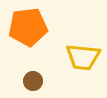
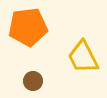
yellow trapezoid: rotated 57 degrees clockwise
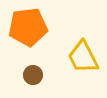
brown circle: moved 6 px up
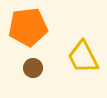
brown circle: moved 7 px up
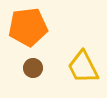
yellow trapezoid: moved 10 px down
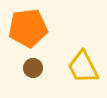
orange pentagon: moved 1 px down
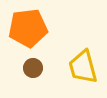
yellow trapezoid: rotated 12 degrees clockwise
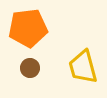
brown circle: moved 3 px left
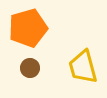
orange pentagon: rotated 9 degrees counterclockwise
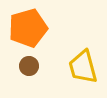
brown circle: moved 1 px left, 2 px up
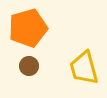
yellow trapezoid: moved 1 px right, 1 px down
